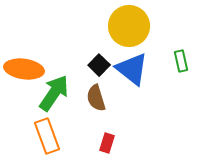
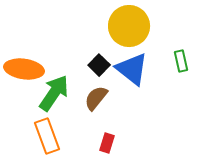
brown semicircle: rotated 56 degrees clockwise
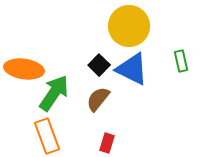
blue triangle: rotated 12 degrees counterclockwise
brown semicircle: moved 2 px right, 1 px down
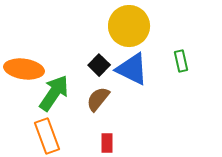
red rectangle: rotated 18 degrees counterclockwise
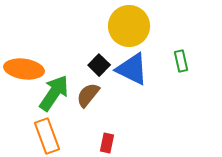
brown semicircle: moved 10 px left, 4 px up
red rectangle: rotated 12 degrees clockwise
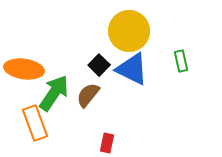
yellow circle: moved 5 px down
orange rectangle: moved 12 px left, 13 px up
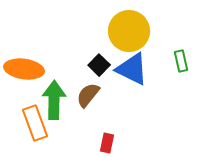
green arrow: moved 7 px down; rotated 33 degrees counterclockwise
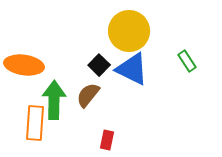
green rectangle: moved 6 px right; rotated 20 degrees counterclockwise
orange ellipse: moved 4 px up
orange rectangle: rotated 24 degrees clockwise
red rectangle: moved 3 px up
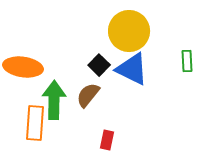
green rectangle: rotated 30 degrees clockwise
orange ellipse: moved 1 px left, 2 px down
